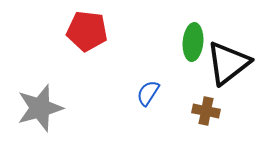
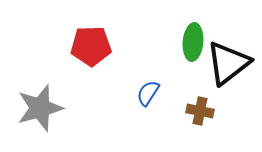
red pentagon: moved 4 px right, 15 px down; rotated 9 degrees counterclockwise
brown cross: moved 6 px left
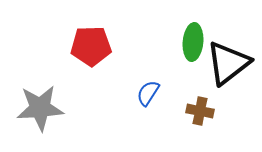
gray star: rotated 12 degrees clockwise
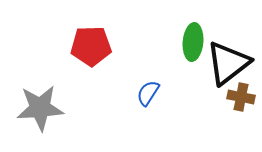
brown cross: moved 41 px right, 14 px up
